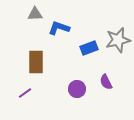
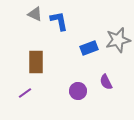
gray triangle: rotated 28 degrees clockwise
blue L-shape: moved 7 px up; rotated 60 degrees clockwise
purple circle: moved 1 px right, 2 px down
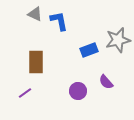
blue rectangle: moved 2 px down
purple semicircle: rotated 14 degrees counterclockwise
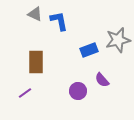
purple semicircle: moved 4 px left, 2 px up
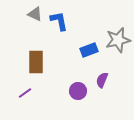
purple semicircle: rotated 63 degrees clockwise
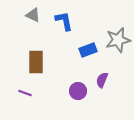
gray triangle: moved 2 px left, 1 px down
blue L-shape: moved 5 px right
blue rectangle: moved 1 px left
purple line: rotated 56 degrees clockwise
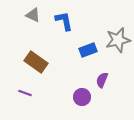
brown rectangle: rotated 55 degrees counterclockwise
purple circle: moved 4 px right, 6 px down
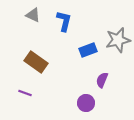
blue L-shape: rotated 25 degrees clockwise
purple circle: moved 4 px right, 6 px down
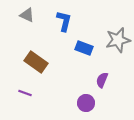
gray triangle: moved 6 px left
blue rectangle: moved 4 px left, 2 px up; rotated 42 degrees clockwise
